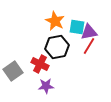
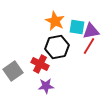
purple triangle: moved 2 px right, 1 px up
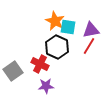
cyan square: moved 9 px left
purple triangle: moved 1 px up
black hexagon: rotated 25 degrees counterclockwise
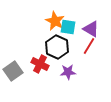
purple triangle: moved 1 px up; rotated 42 degrees clockwise
purple star: moved 22 px right, 14 px up
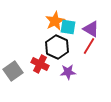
orange star: rotated 18 degrees clockwise
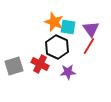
orange star: moved 1 px left, 1 px down; rotated 24 degrees counterclockwise
purple triangle: rotated 24 degrees clockwise
gray square: moved 1 px right, 5 px up; rotated 18 degrees clockwise
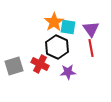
orange star: rotated 18 degrees clockwise
red line: moved 2 px right, 2 px down; rotated 42 degrees counterclockwise
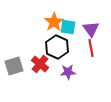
red cross: rotated 12 degrees clockwise
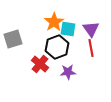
cyan square: moved 2 px down
black hexagon: rotated 15 degrees clockwise
gray square: moved 1 px left, 27 px up
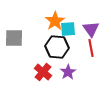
orange star: moved 1 px right, 1 px up
cyan square: rotated 14 degrees counterclockwise
gray square: moved 1 px right, 1 px up; rotated 18 degrees clockwise
black hexagon: rotated 25 degrees clockwise
red cross: moved 3 px right, 8 px down
purple star: rotated 28 degrees counterclockwise
